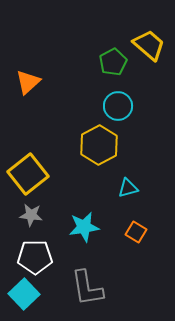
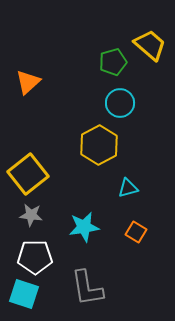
yellow trapezoid: moved 1 px right
green pentagon: rotated 12 degrees clockwise
cyan circle: moved 2 px right, 3 px up
cyan square: rotated 28 degrees counterclockwise
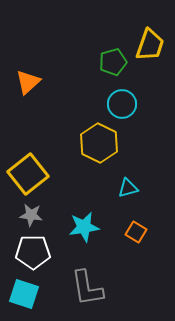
yellow trapezoid: rotated 68 degrees clockwise
cyan circle: moved 2 px right, 1 px down
yellow hexagon: moved 2 px up; rotated 6 degrees counterclockwise
white pentagon: moved 2 px left, 5 px up
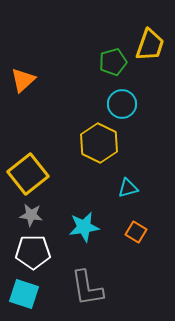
orange triangle: moved 5 px left, 2 px up
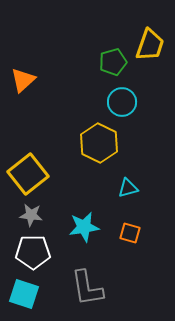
cyan circle: moved 2 px up
orange square: moved 6 px left, 1 px down; rotated 15 degrees counterclockwise
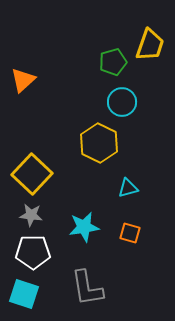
yellow square: moved 4 px right; rotated 9 degrees counterclockwise
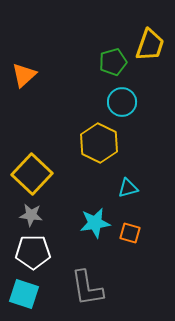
orange triangle: moved 1 px right, 5 px up
cyan star: moved 11 px right, 4 px up
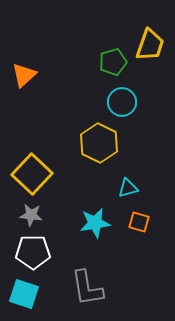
orange square: moved 9 px right, 11 px up
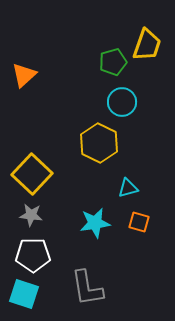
yellow trapezoid: moved 3 px left
white pentagon: moved 3 px down
